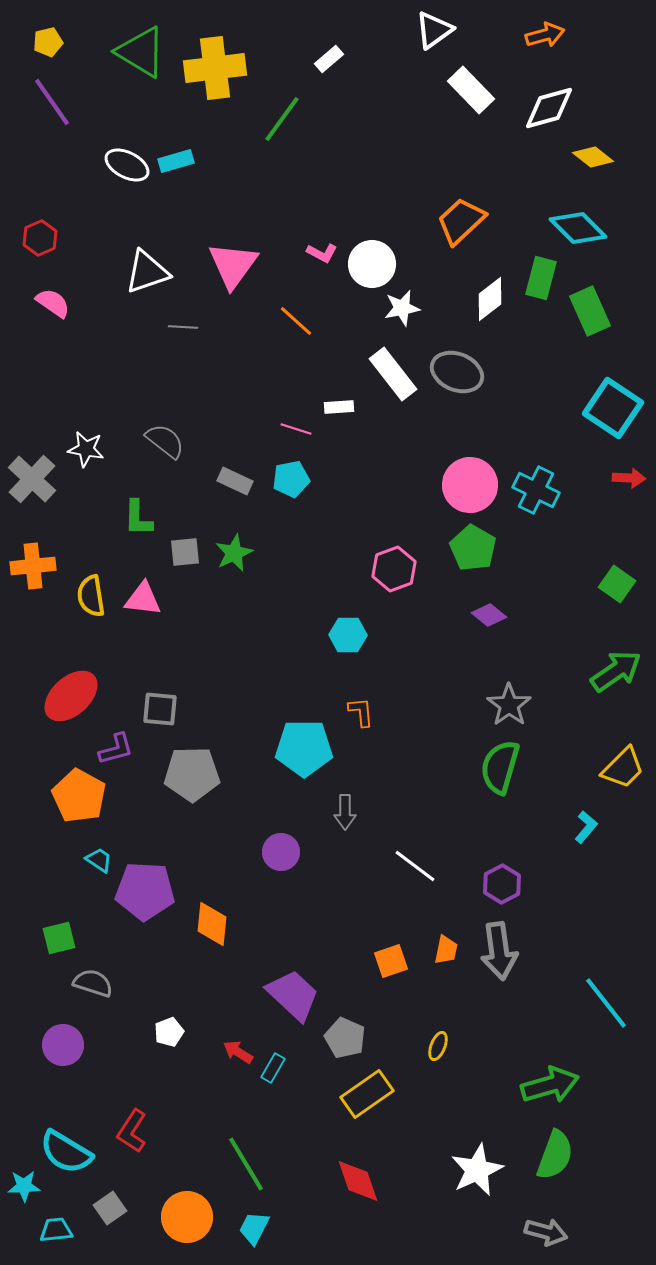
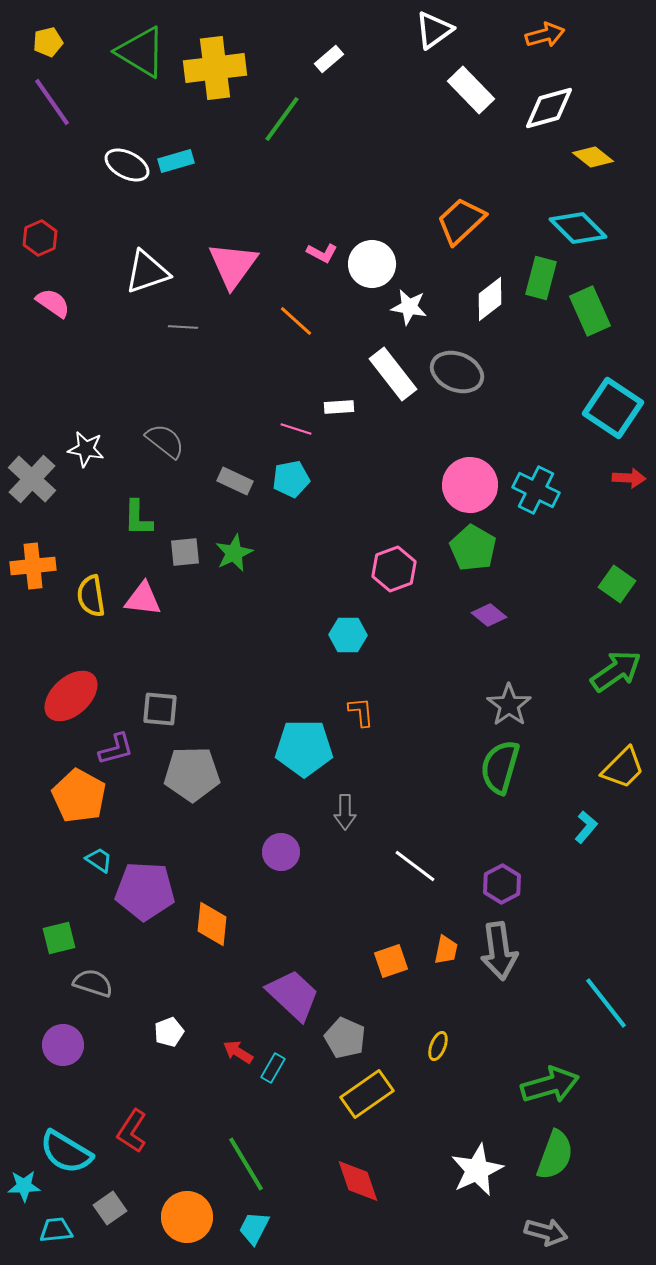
white star at (402, 308): moved 7 px right, 1 px up; rotated 21 degrees clockwise
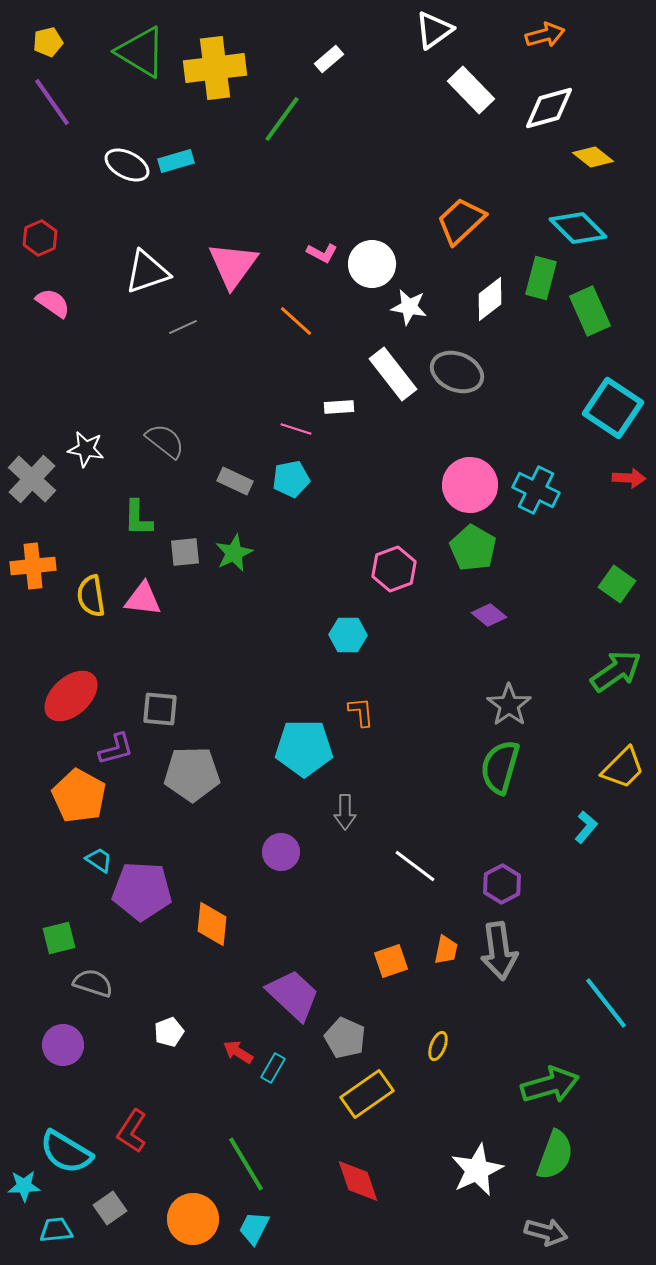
gray line at (183, 327): rotated 28 degrees counterclockwise
purple pentagon at (145, 891): moved 3 px left
orange circle at (187, 1217): moved 6 px right, 2 px down
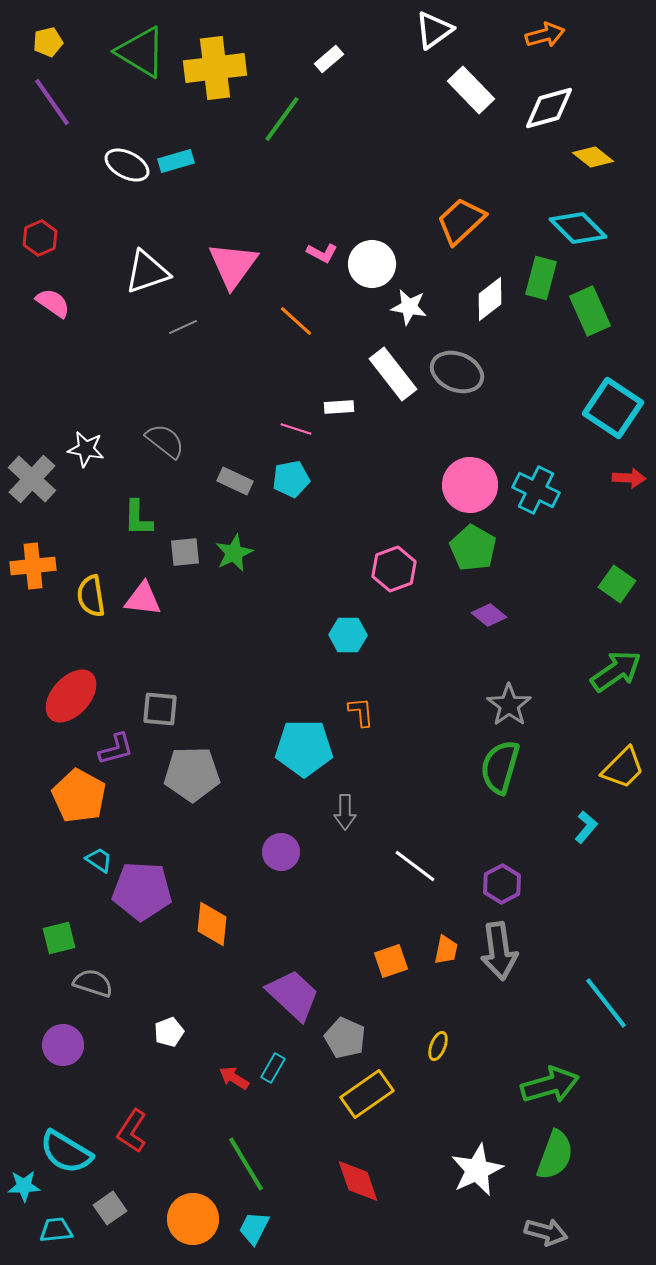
red ellipse at (71, 696): rotated 6 degrees counterclockwise
red arrow at (238, 1052): moved 4 px left, 26 px down
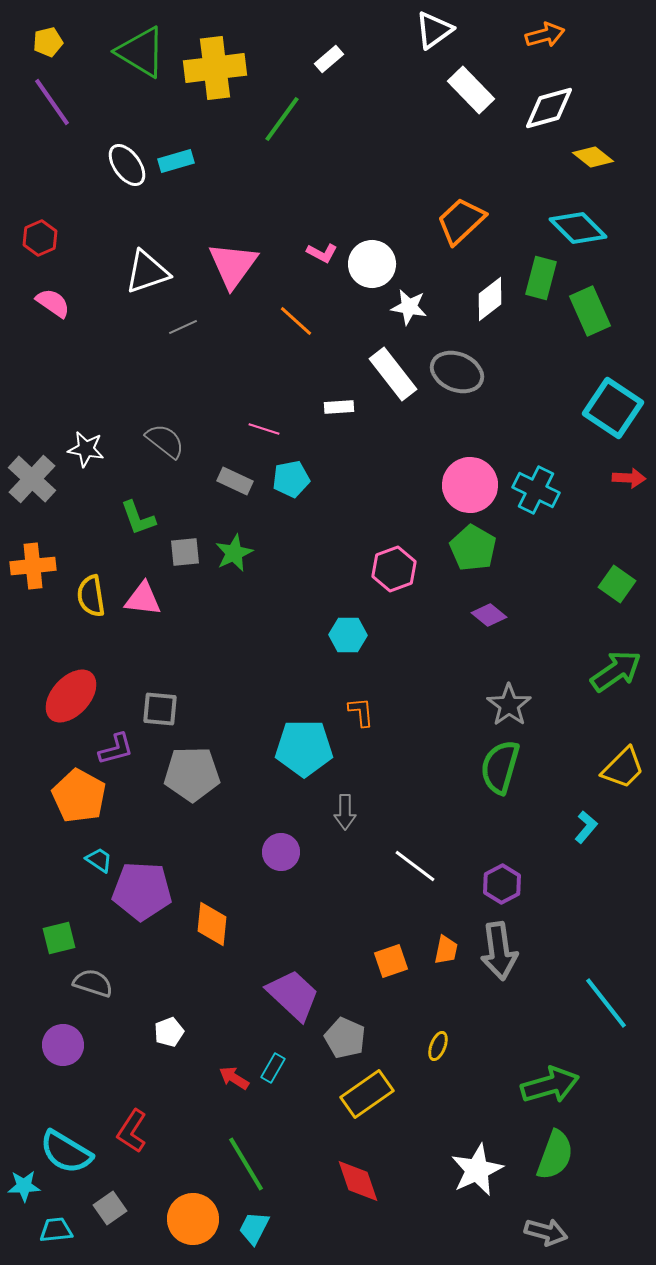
white ellipse at (127, 165): rotated 27 degrees clockwise
pink line at (296, 429): moved 32 px left
green L-shape at (138, 518): rotated 21 degrees counterclockwise
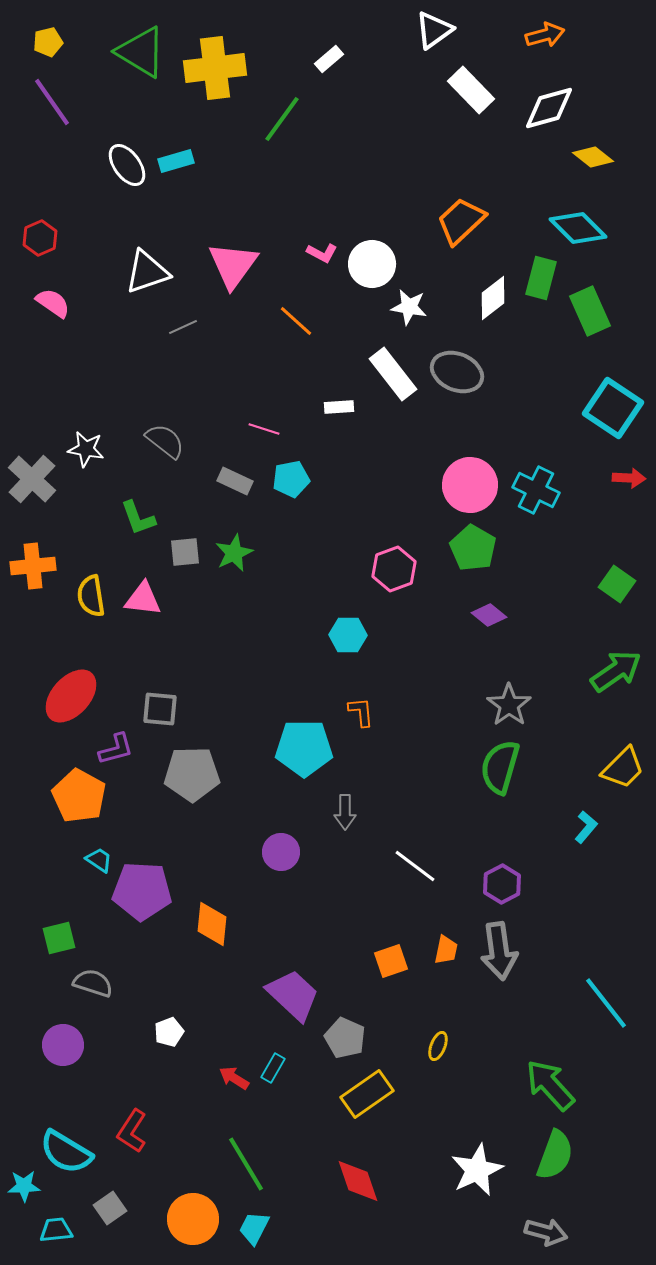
white diamond at (490, 299): moved 3 px right, 1 px up
green arrow at (550, 1085): rotated 116 degrees counterclockwise
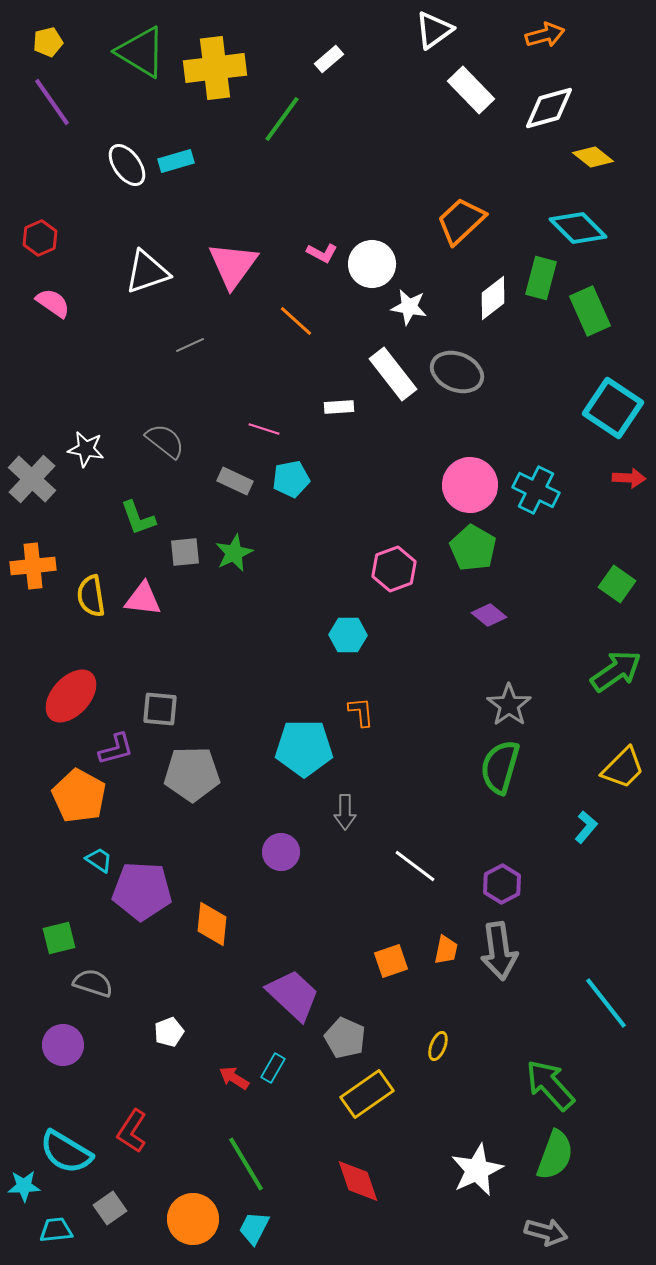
gray line at (183, 327): moved 7 px right, 18 px down
